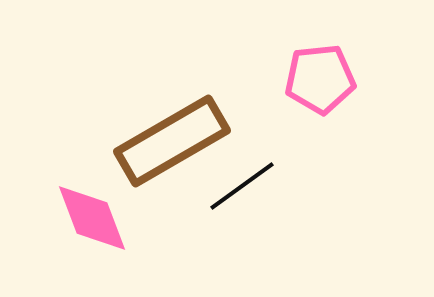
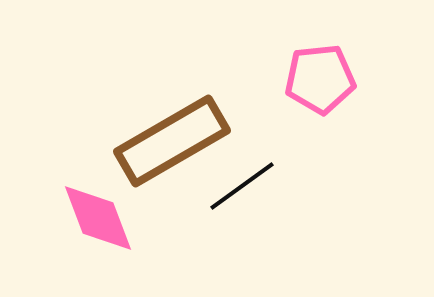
pink diamond: moved 6 px right
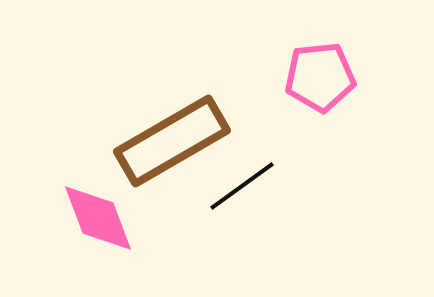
pink pentagon: moved 2 px up
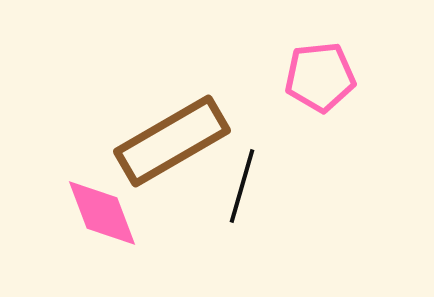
black line: rotated 38 degrees counterclockwise
pink diamond: moved 4 px right, 5 px up
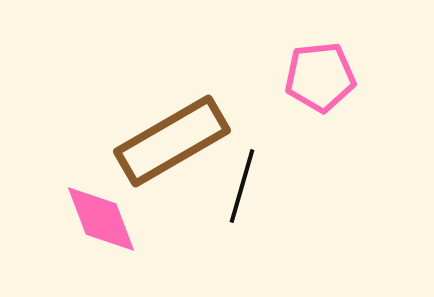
pink diamond: moved 1 px left, 6 px down
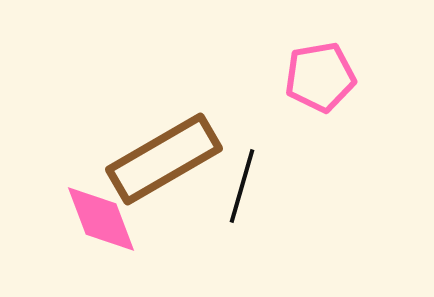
pink pentagon: rotated 4 degrees counterclockwise
brown rectangle: moved 8 px left, 18 px down
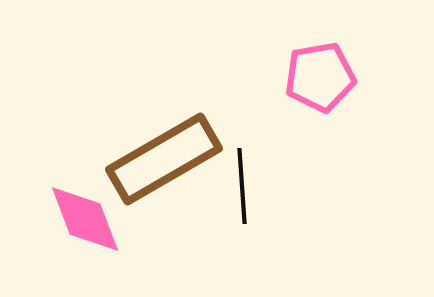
black line: rotated 20 degrees counterclockwise
pink diamond: moved 16 px left
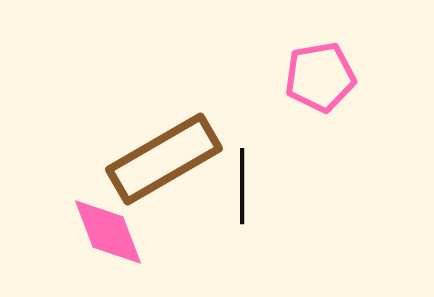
black line: rotated 4 degrees clockwise
pink diamond: moved 23 px right, 13 px down
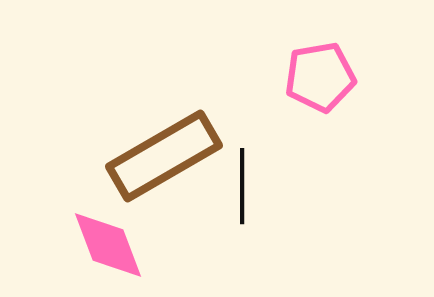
brown rectangle: moved 3 px up
pink diamond: moved 13 px down
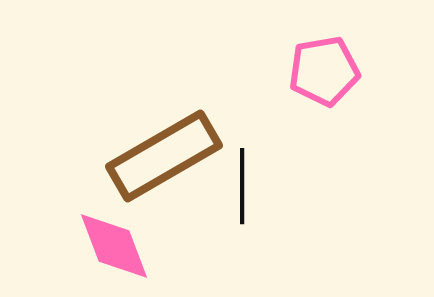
pink pentagon: moved 4 px right, 6 px up
pink diamond: moved 6 px right, 1 px down
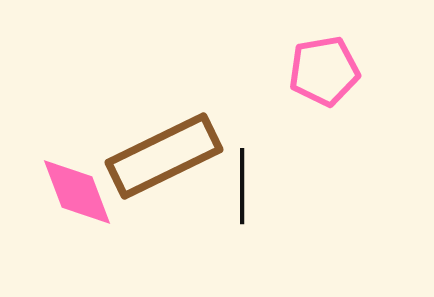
brown rectangle: rotated 4 degrees clockwise
pink diamond: moved 37 px left, 54 px up
